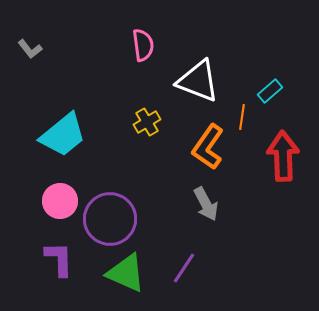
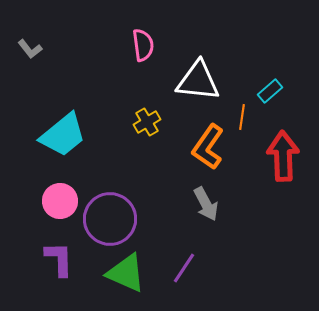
white triangle: rotated 15 degrees counterclockwise
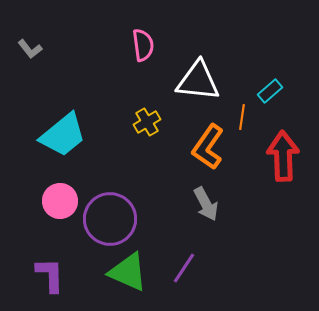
purple L-shape: moved 9 px left, 16 px down
green triangle: moved 2 px right, 1 px up
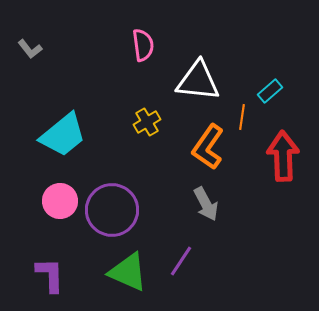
purple circle: moved 2 px right, 9 px up
purple line: moved 3 px left, 7 px up
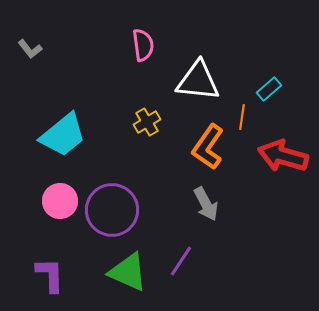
cyan rectangle: moved 1 px left, 2 px up
red arrow: rotated 72 degrees counterclockwise
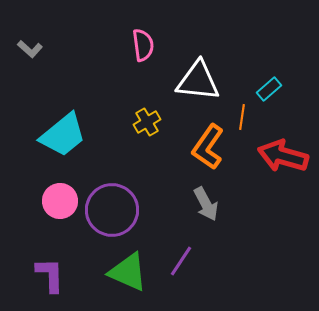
gray L-shape: rotated 10 degrees counterclockwise
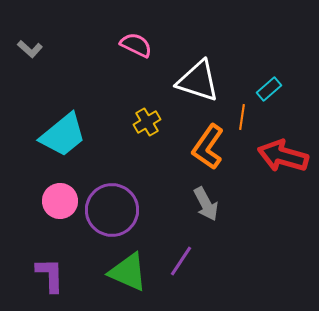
pink semicircle: moved 7 px left; rotated 56 degrees counterclockwise
white triangle: rotated 12 degrees clockwise
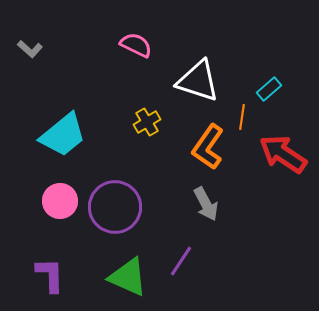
red arrow: moved 2 px up; rotated 18 degrees clockwise
purple circle: moved 3 px right, 3 px up
green triangle: moved 5 px down
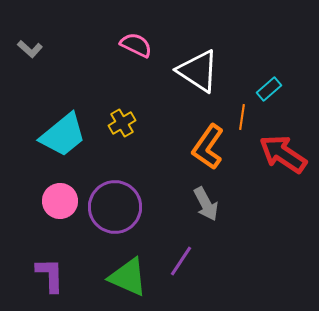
white triangle: moved 10 px up; rotated 15 degrees clockwise
yellow cross: moved 25 px left, 1 px down
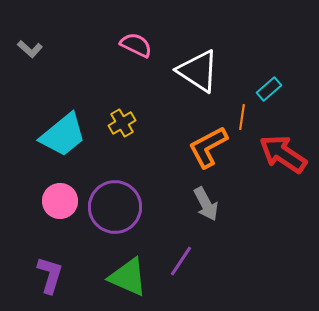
orange L-shape: rotated 27 degrees clockwise
purple L-shape: rotated 18 degrees clockwise
